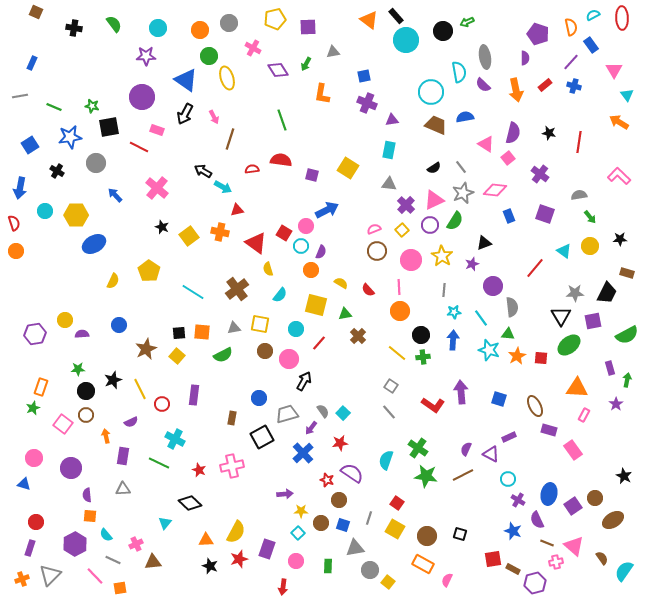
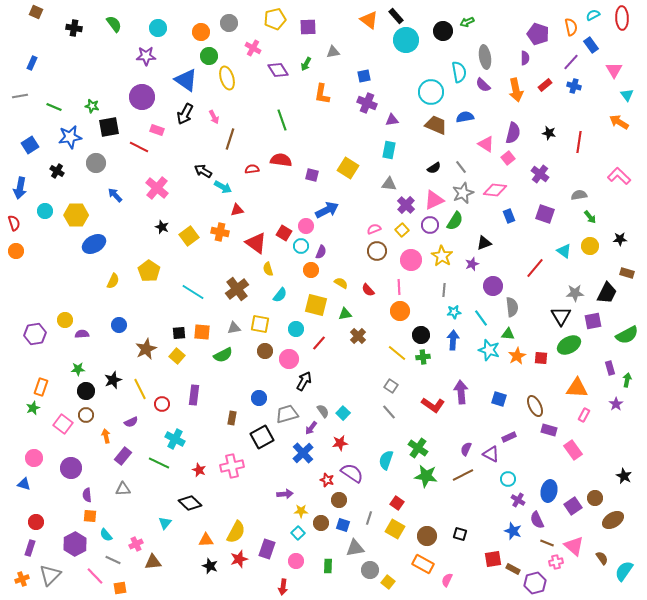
orange circle at (200, 30): moved 1 px right, 2 px down
green ellipse at (569, 345): rotated 10 degrees clockwise
purple rectangle at (123, 456): rotated 30 degrees clockwise
blue ellipse at (549, 494): moved 3 px up
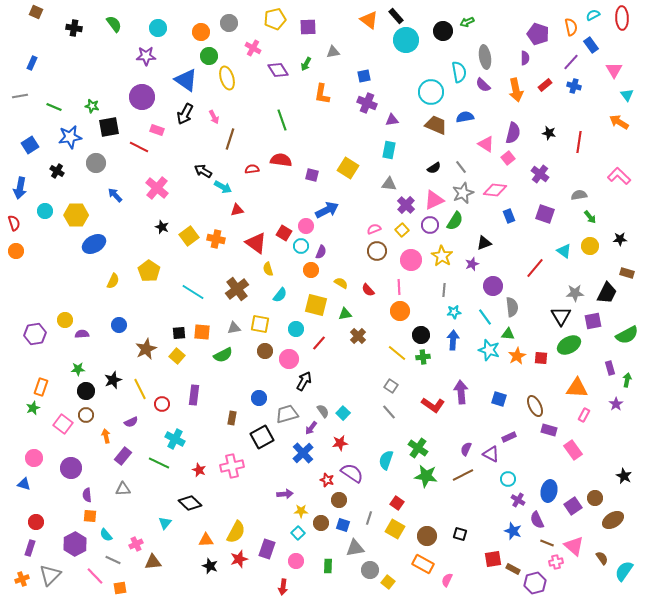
orange cross at (220, 232): moved 4 px left, 7 px down
cyan line at (481, 318): moved 4 px right, 1 px up
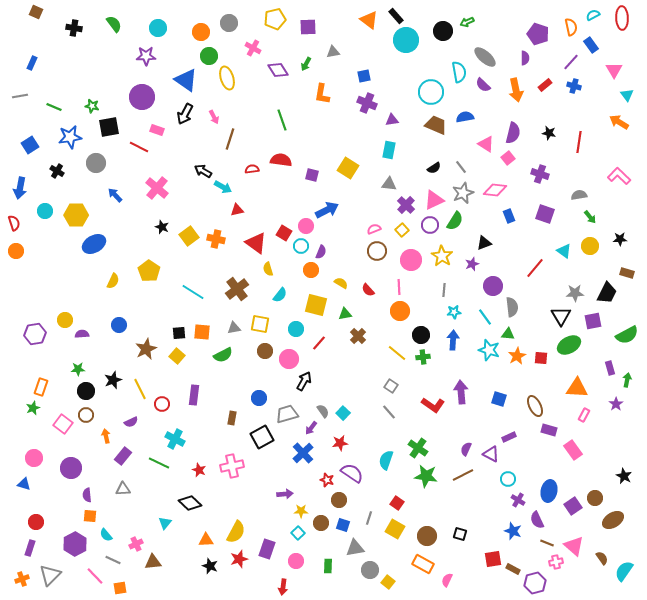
gray ellipse at (485, 57): rotated 40 degrees counterclockwise
purple cross at (540, 174): rotated 18 degrees counterclockwise
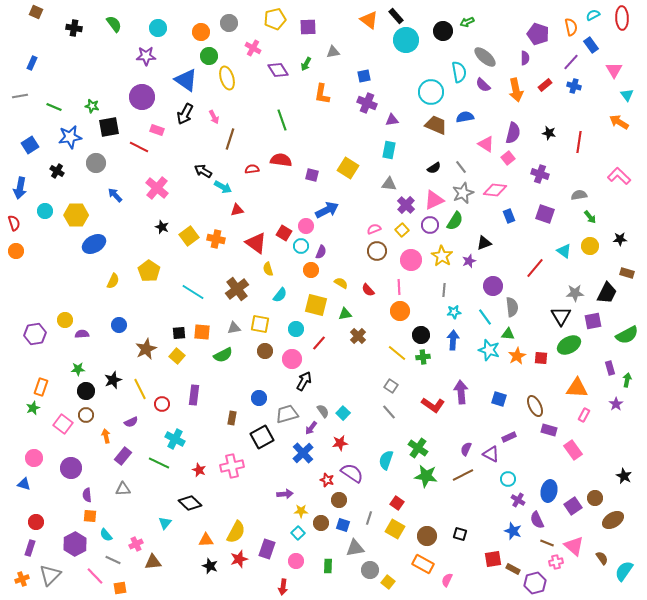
purple star at (472, 264): moved 3 px left, 3 px up
pink circle at (289, 359): moved 3 px right
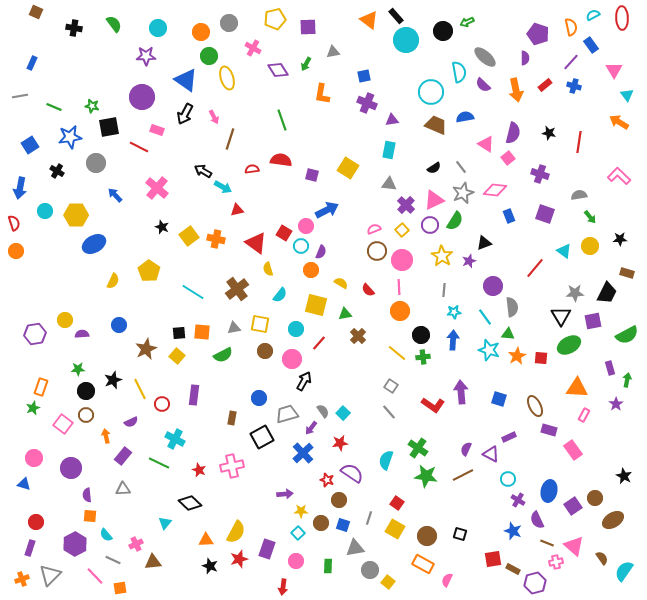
pink circle at (411, 260): moved 9 px left
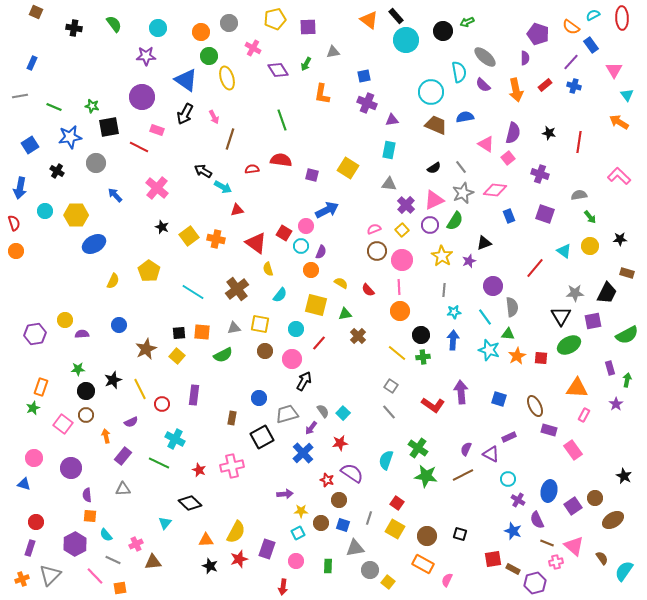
orange semicircle at (571, 27): rotated 138 degrees clockwise
cyan square at (298, 533): rotated 16 degrees clockwise
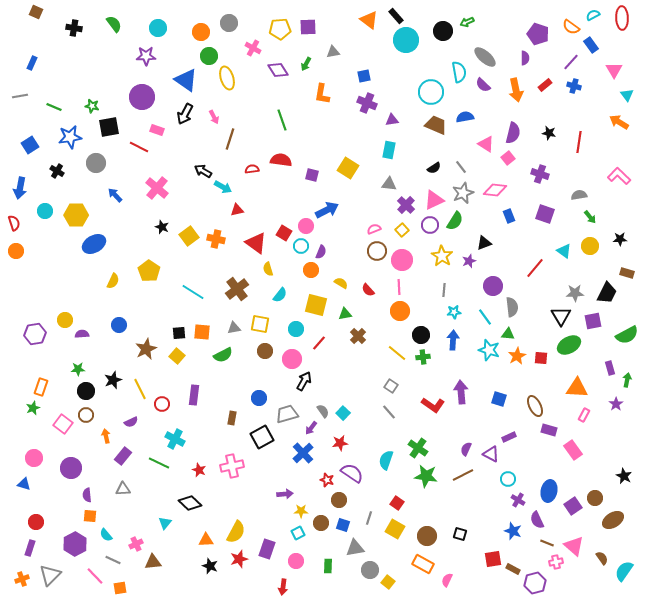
yellow pentagon at (275, 19): moved 5 px right, 10 px down; rotated 10 degrees clockwise
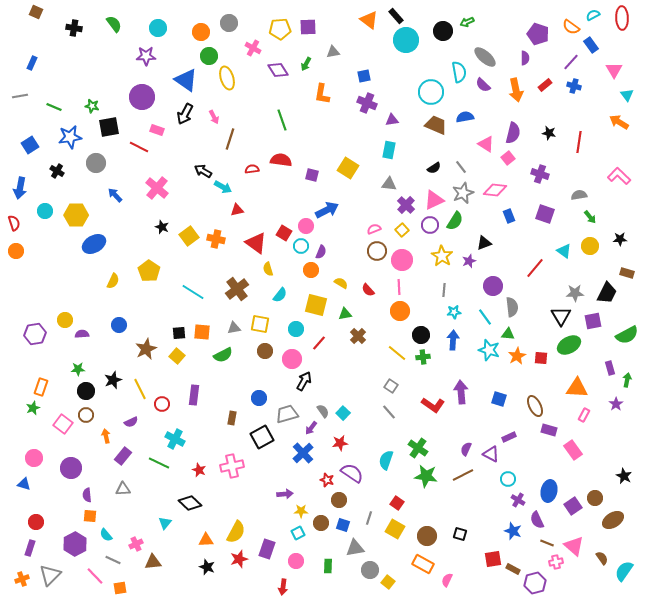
black star at (210, 566): moved 3 px left, 1 px down
